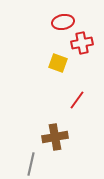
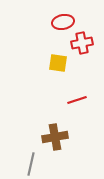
yellow square: rotated 12 degrees counterclockwise
red line: rotated 36 degrees clockwise
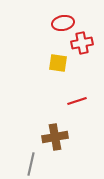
red ellipse: moved 1 px down
red line: moved 1 px down
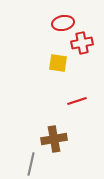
brown cross: moved 1 px left, 2 px down
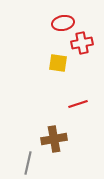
red line: moved 1 px right, 3 px down
gray line: moved 3 px left, 1 px up
